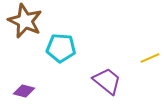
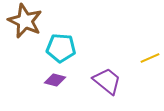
purple diamond: moved 31 px right, 11 px up
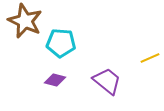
cyan pentagon: moved 5 px up
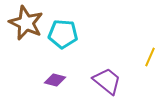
brown star: moved 1 px right, 2 px down
cyan pentagon: moved 2 px right, 9 px up
yellow line: moved 1 px up; rotated 42 degrees counterclockwise
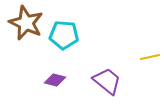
cyan pentagon: moved 1 px right, 1 px down
yellow line: rotated 54 degrees clockwise
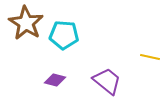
brown star: rotated 8 degrees clockwise
yellow line: rotated 24 degrees clockwise
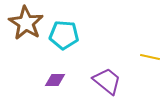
purple diamond: rotated 15 degrees counterclockwise
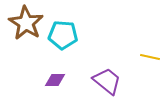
cyan pentagon: moved 1 px left
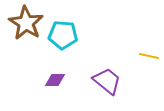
yellow line: moved 1 px left, 1 px up
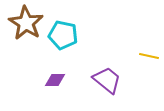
cyan pentagon: rotated 8 degrees clockwise
purple trapezoid: moved 1 px up
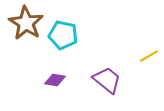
yellow line: rotated 42 degrees counterclockwise
purple diamond: rotated 10 degrees clockwise
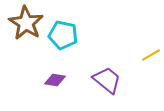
yellow line: moved 2 px right, 1 px up
